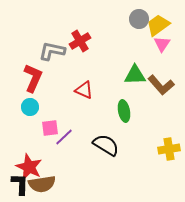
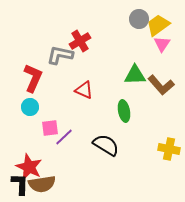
gray L-shape: moved 8 px right, 4 px down
yellow cross: rotated 20 degrees clockwise
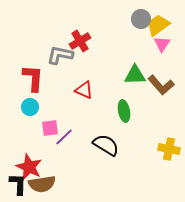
gray circle: moved 2 px right
red L-shape: rotated 20 degrees counterclockwise
black L-shape: moved 2 px left
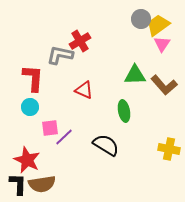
brown L-shape: moved 3 px right
red star: moved 2 px left, 7 px up
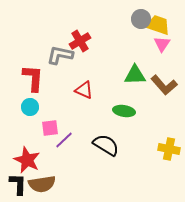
yellow trapezoid: rotated 55 degrees clockwise
green ellipse: rotated 70 degrees counterclockwise
purple line: moved 3 px down
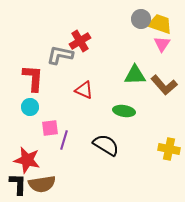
yellow trapezoid: moved 2 px right, 1 px up
purple line: rotated 30 degrees counterclockwise
red star: rotated 12 degrees counterclockwise
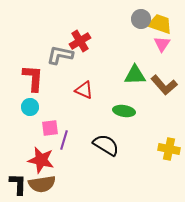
red star: moved 14 px right
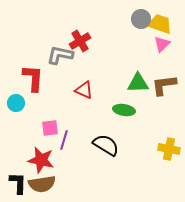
pink triangle: rotated 12 degrees clockwise
green triangle: moved 3 px right, 8 px down
brown L-shape: rotated 124 degrees clockwise
cyan circle: moved 14 px left, 4 px up
green ellipse: moved 1 px up
black L-shape: moved 1 px up
